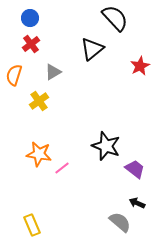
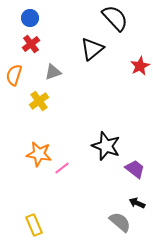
gray triangle: rotated 12 degrees clockwise
yellow rectangle: moved 2 px right
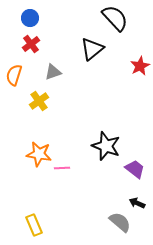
pink line: rotated 35 degrees clockwise
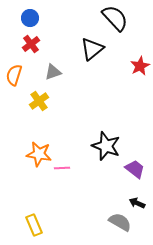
gray semicircle: rotated 10 degrees counterclockwise
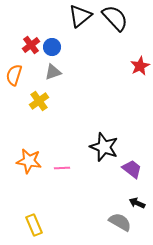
blue circle: moved 22 px right, 29 px down
red cross: moved 1 px down
black triangle: moved 12 px left, 33 px up
black star: moved 2 px left, 1 px down
orange star: moved 10 px left, 7 px down
purple trapezoid: moved 3 px left
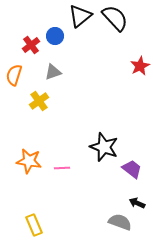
blue circle: moved 3 px right, 11 px up
gray semicircle: rotated 10 degrees counterclockwise
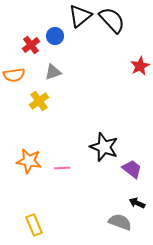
black semicircle: moved 3 px left, 2 px down
orange semicircle: rotated 115 degrees counterclockwise
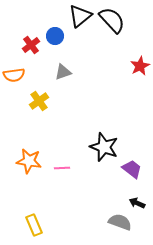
gray triangle: moved 10 px right
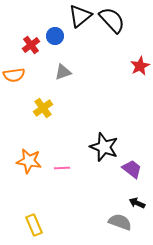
yellow cross: moved 4 px right, 7 px down
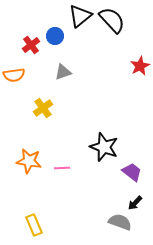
purple trapezoid: moved 3 px down
black arrow: moved 2 px left; rotated 70 degrees counterclockwise
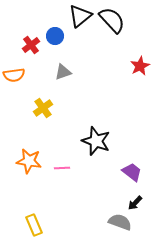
black star: moved 8 px left, 6 px up
